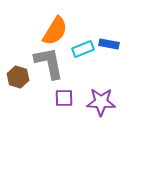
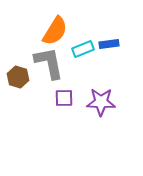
blue rectangle: rotated 18 degrees counterclockwise
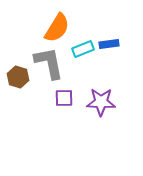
orange semicircle: moved 2 px right, 3 px up
